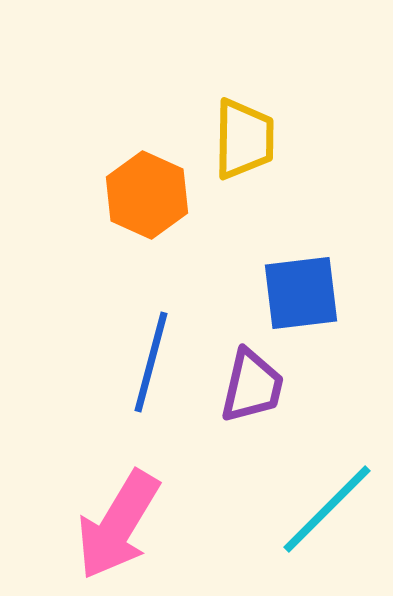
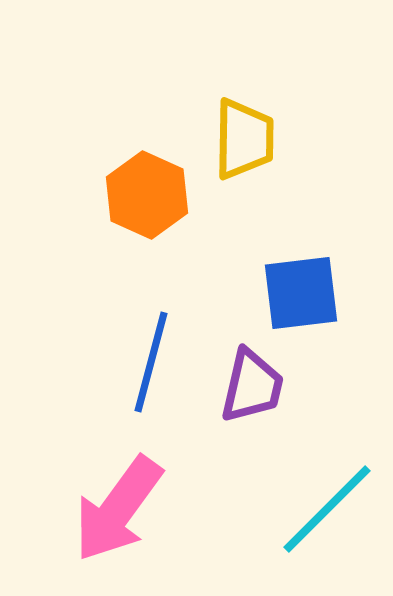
pink arrow: moved 16 px up; rotated 5 degrees clockwise
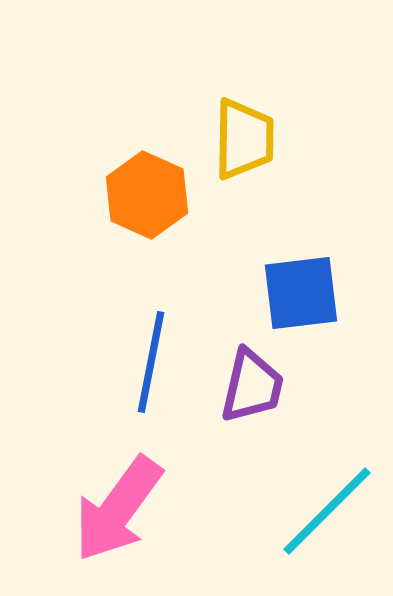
blue line: rotated 4 degrees counterclockwise
cyan line: moved 2 px down
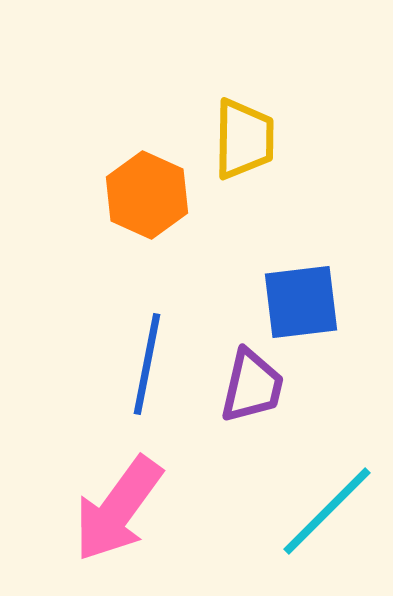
blue square: moved 9 px down
blue line: moved 4 px left, 2 px down
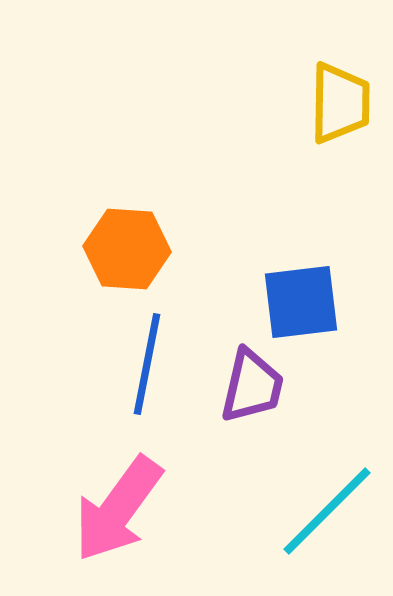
yellow trapezoid: moved 96 px right, 36 px up
orange hexagon: moved 20 px left, 54 px down; rotated 20 degrees counterclockwise
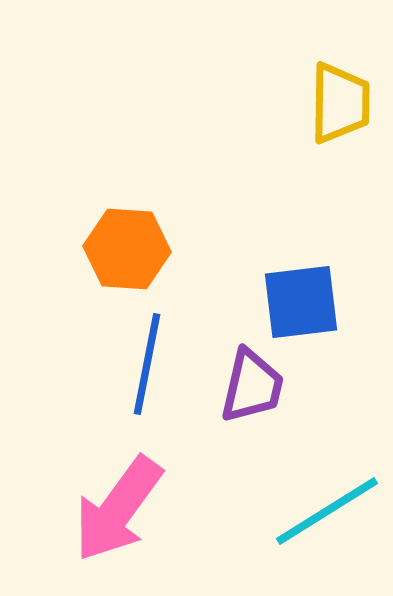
cyan line: rotated 13 degrees clockwise
